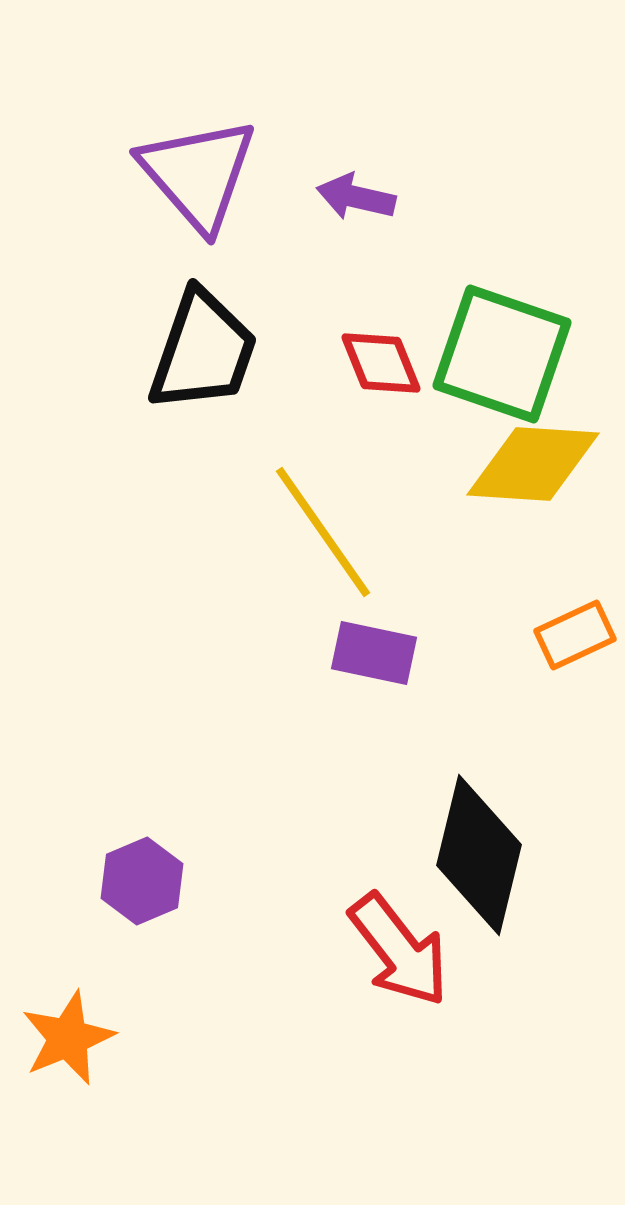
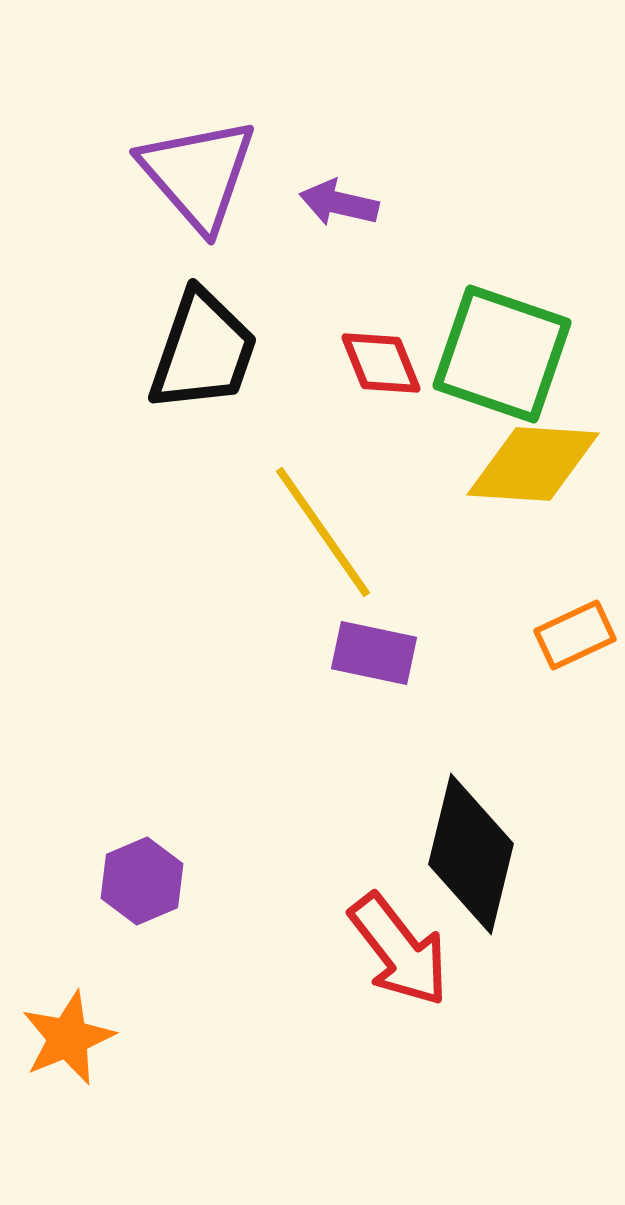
purple arrow: moved 17 px left, 6 px down
black diamond: moved 8 px left, 1 px up
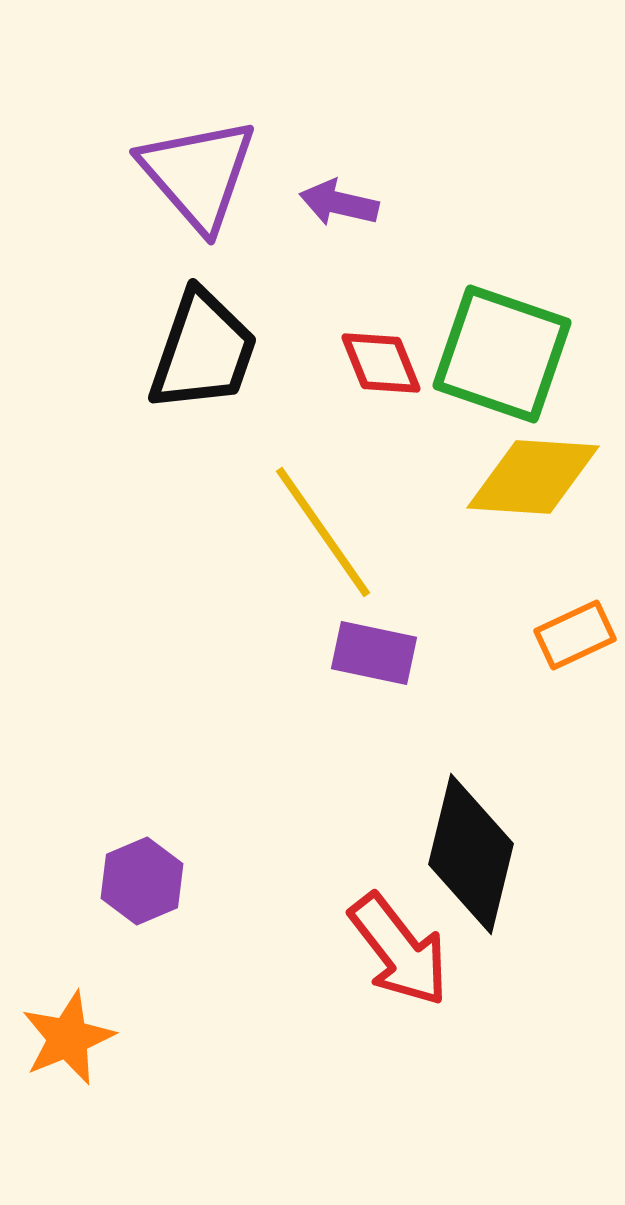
yellow diamond: moved 13 px down
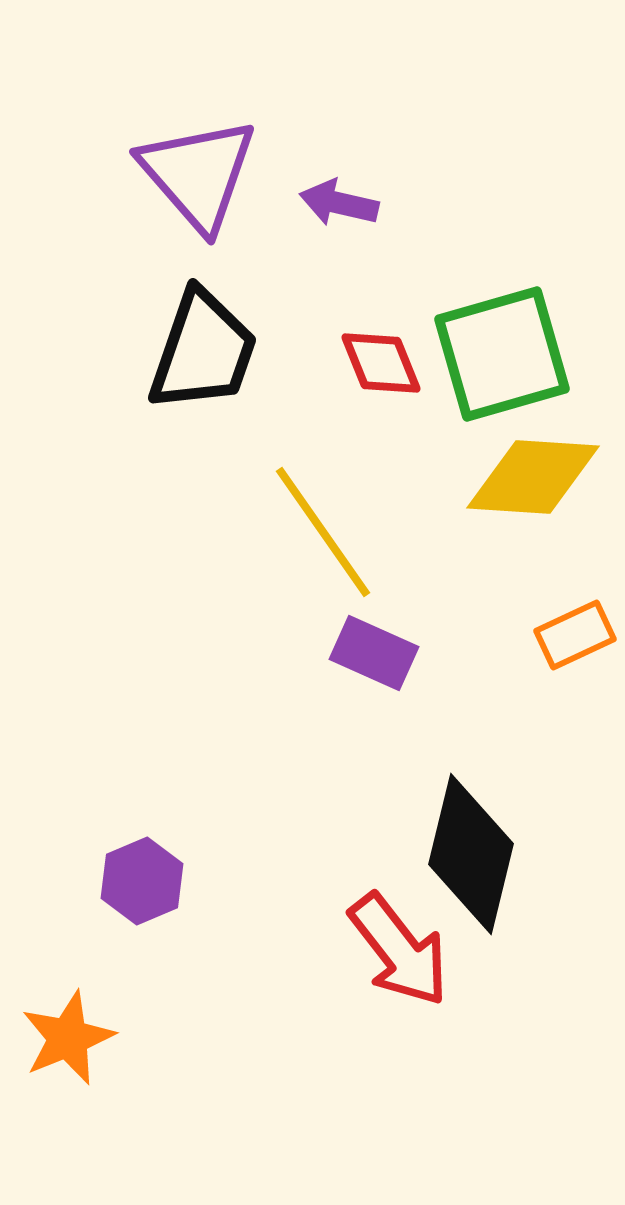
green square: rotated 35 degrees counterclockwise
purple rectangle: rotated 12 degrees clockwise
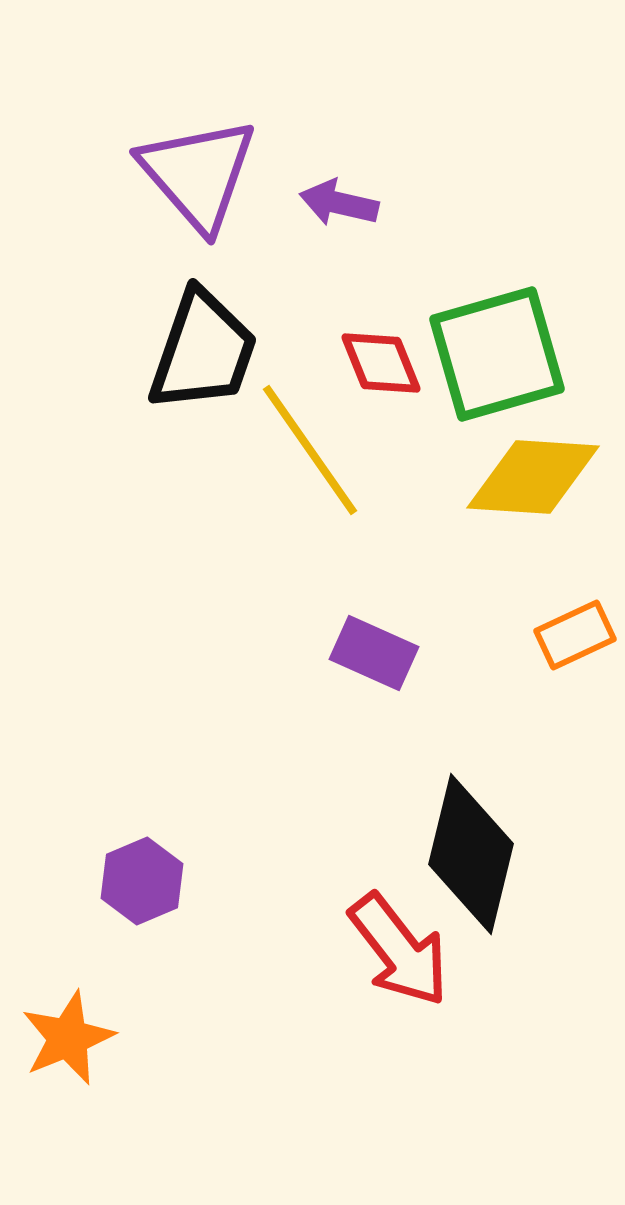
green square: moved 5 px left
yellow line: moved 13 px left, 82 px up
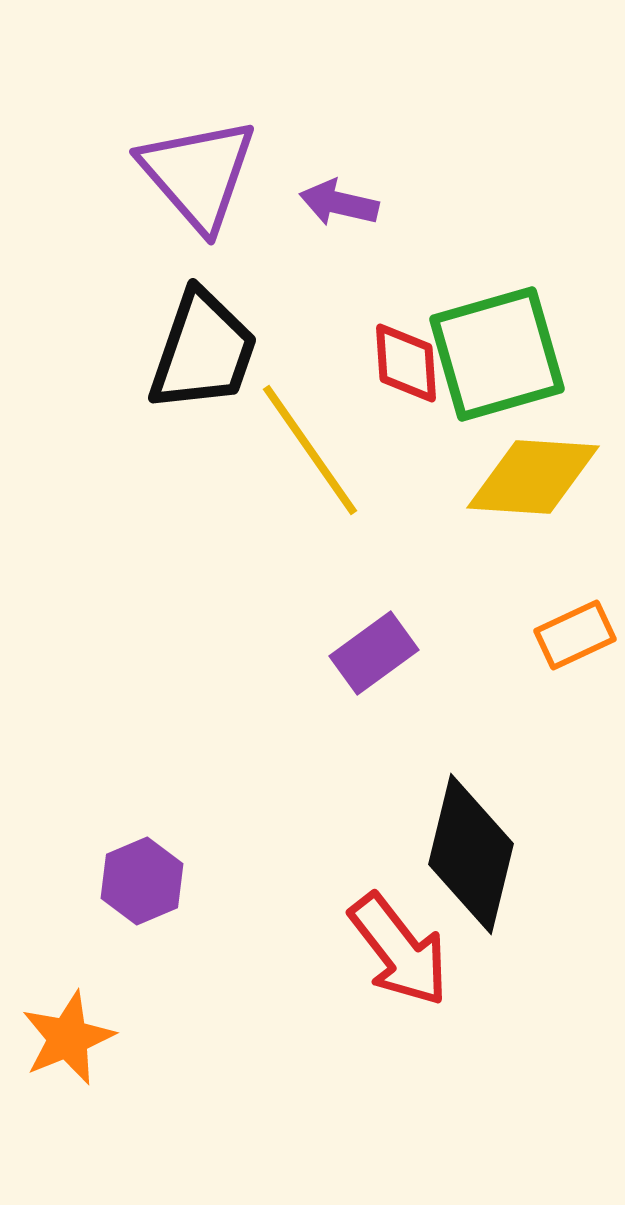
red diamond: moved 25 px right; rotated 18 degrees clockwise
purple rectangle: rotated 60 degrees counterclockwise
